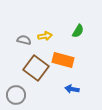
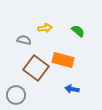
green semicircle: rotated 80 degrees counterclockwise
yellow arrow: moved 8 px up
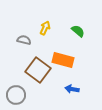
yellow arrow: rotated 56 degrees counterclockwise
brown square: moved 2 px right, 2 px down
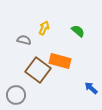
yellow arrow: moved 1 px left
orange rectangle: moved 3 px left, 1 px down
blue arrow: moved 19 px right, 1 px up; rotated 32 degrees clockwise
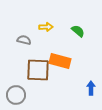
yellow arrow: moved 2 px right, 1 px up; rotated 64 degrees clockwise
brown square: rotated 35 degrees counterclockwise
blue arrow: rotated 48 degrees clockwise
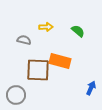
blue arrow: rotated 24 degrees clockwise
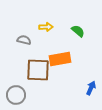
orange rectangle: moved 2 px up; rotated 25 degrees counterclockwise
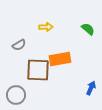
green semicircle: moved 10 px right, 2 px up
gray semicircle: moved 5 px left, 5 px down; rotated 136 degrees clockwise
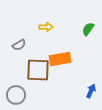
green semicircle: rotated 96 degrees counterclockwise
blue arrow: moved 3 px down
